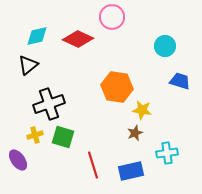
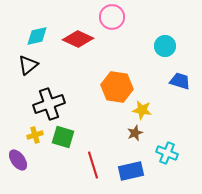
cyan cross: rotated 30 degrees clockwise
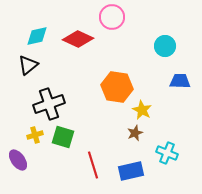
blue trapezoid: rotated 15 degrees counterclockwise
yellow star: rotated 18 degrees clockwise
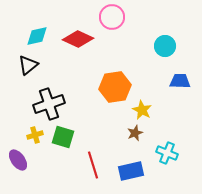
orange hexagon: moved 2 px left; rotated 16 degrees counterclockwise
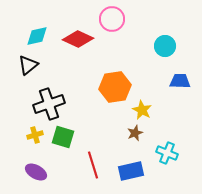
pink circle: moved 2 px down
purple ellipse: moved 18 px right, 12 px down; rotated 25 degrees counterclockwise
